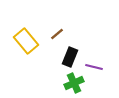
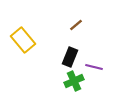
brown line: moved 19 px right, 9 px up
yellow rectangle: moved 3 px left, 1 px up
green cross: moved 2 px up
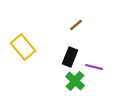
yellow rectangle: moved 7 px down
green cross: moved 1 px right; rotated 24 degrees counterclockwise
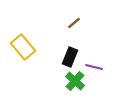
brown line: moved 2 px left, 2 px up
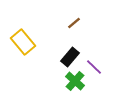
yellow rectangle: moved 5 px up
black rectangle: rotated 18 degrees clockwise
purple line: rotated 30 degrees clockwise
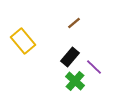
yellow rectangle: moved 1 px up
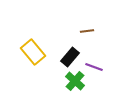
brown line: moved 13 px right, 8 px down; rotated 32 degrees clockwise
yellow rectangle: moved 10 px right, 11 px down
purple line: rotated 24 degrees counterclockwise
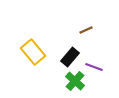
brown line: moved 1 px left, 1 px up; rotated 16 degrees counterclockwise
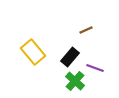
purple line: moved 1 px right, 1 px down
